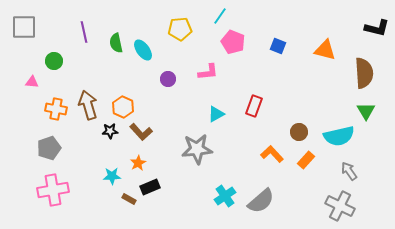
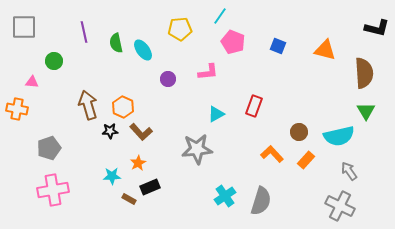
orange cross: moved 39 px left
gray semicircle: rotated 32 degrees counterclockwise
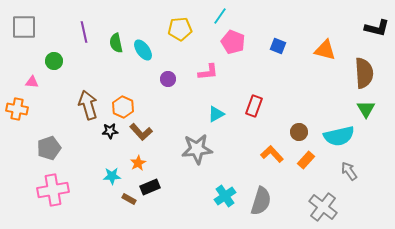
green triangle: moved 2 px up
gray cross: moved 17 px left, 1 px down; rotated 12 degrees clockwise
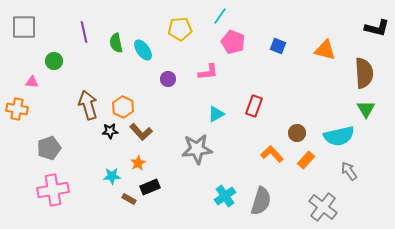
brown circle: moved 2 px left, 1 px down
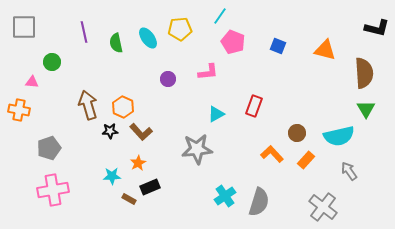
cyan ellipse: moved 5 px right, 12 px up
green circle: moved 2 px left, 1 px down
orange cross: moved 2 px right, 1 px down
gray semicircle: moved 2 px left, 1 px down
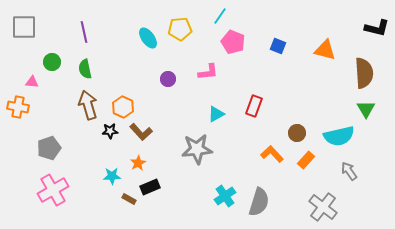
green semicircle: moved 31 px left, 26 px down
orange cross: moved 1 px left, 3 px up
pink cross: rotated 20 degrees counterclockwise
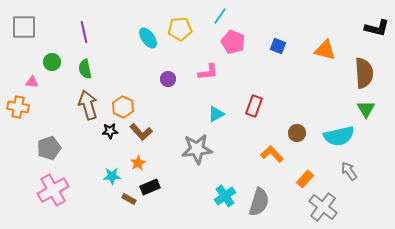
orange rectangle: moved 1 px left, 19 px down
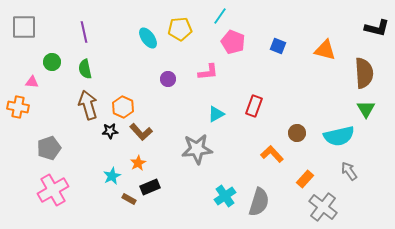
cyan star: rotated 24 degrees counterclockwise
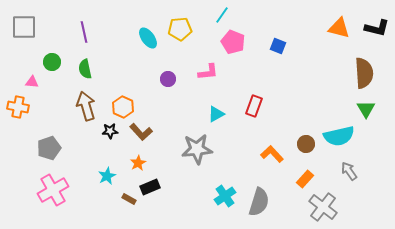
cyan line: moved 2 px right, 1 px up
orange triangle: moved 14 px right, 22 px up
brown arrow: moved 2 px left, 1 px down
brown circle: moved 9 px right, 11 px down
cyan star: moved 5 px left
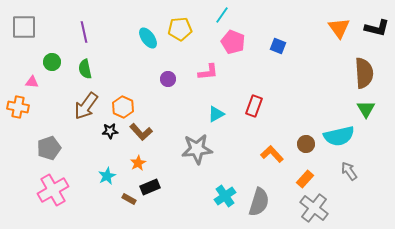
orange triangle: rotated 40 degrees clockwise
brown arrow: rotated 128 degrees counterclockwise
gray cross: moved 9 px left, 1 px down
